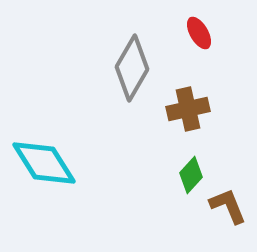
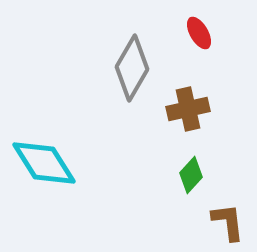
brown L-shape: moved 16 px down; rotated 15 degrees clockwise
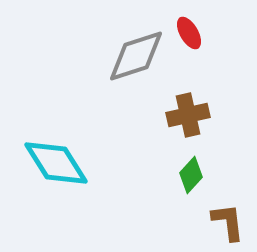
red ellipse: moved 10 px left
gray diamond: moved 4 px right, 12 px up; rotated 42 degrees clockwise
brown cross: moved 6 px down
cyan diamond: moved 12 px right
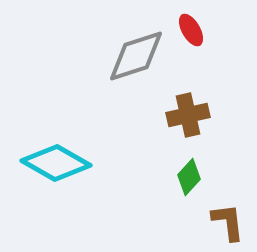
red ellipse: moved 2 px right, 3 px up
cyan diamond: rotated 28 degrees counterclockwise
green diamond: moved 2 px left, 2 px down
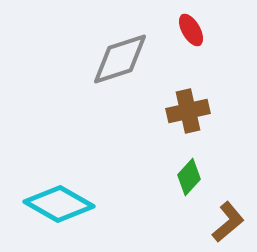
gray diamond: moved 16 px left, 3 px down
brown cross: moved 4 px up
cyan diamond: moved 3 px right, 41 px down
brown L-shape: rotated 57 degrees clockwise
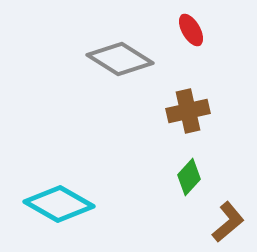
gray diamond: rotated 50 degrees clockwise
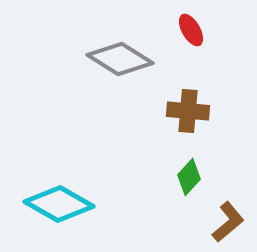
brown cross: rotated 18 degrees clockwise
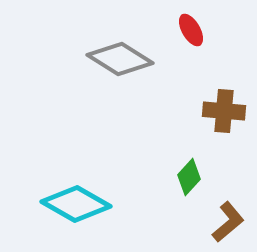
brown cross: moved 36 px right
cyan diamond: moved 17 px right
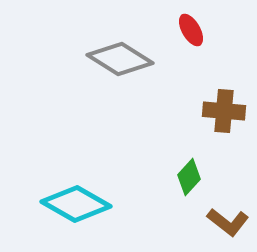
brown L-shape: rotated 78 degrees clockwise
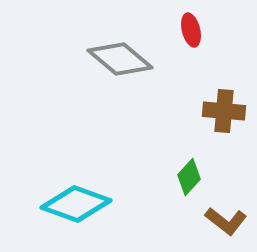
red ellipse: rotated 16 degrees clockwise
gray diamond: rotated 8 degrees clockwise
cyan diamond: rotated 10 degrees counterclockwise
brown L-shape: moved 2 px left, 1 px up
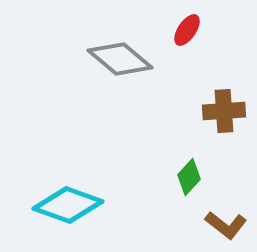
red ellipse: moved 4 px left; rotated 48 degrees clockwise
brown cross: rotated 9 degrees counterclockwise
cyan diamond: moved 8 px left, 1 px down
brown L-shape: moved 4 px down
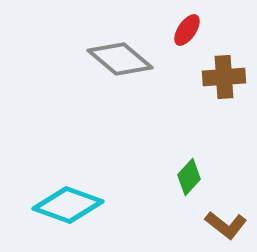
brown cross: moved 34 px up
